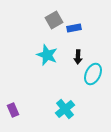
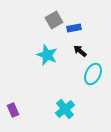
black arrow: moved 2 px right, 6 px up; rotated 128 degrees clockwise
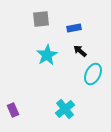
gray square: moved 13 px left, 1 px up; rotated 24 degrees clockwise
cyan star: rotated 20 degrees clockwise
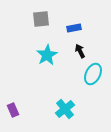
black arrow: rotated 24 degrees clockwise
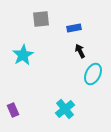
cyan star: moved 24 px left
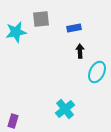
black arrow: rotated 24 degrees clockwise
cyan star: moved 7 px left, 23 px up; rotated 20 degrees clockwise
cyan ellipse: moved 4 px right, 2 px up
purple rectangle: moved 11 px down; rotated 40 degrees clockwise
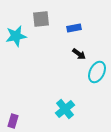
cyan star: moved 4 px down
black arrow: moved 1 px left, 3 px down; rotated 128 degrees clockwise
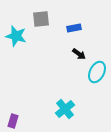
cyan star: rotated 25 degrees clockwise
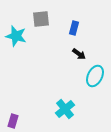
blue rectangle: rotated 64 degrees counterclockwise
cyan ellipse: moved 2 px left, 4 px down
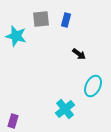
blue rectangle: moved 8 px left, 8 px up
cyan ellipse: moved 2 px left, 10 px down
